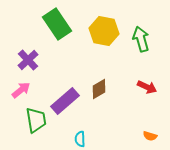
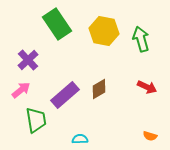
purple rectangle: moved 6 px up
cyan semicircle: rotated 91 degrees clockwise
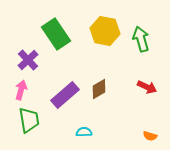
green rectangle: moved 1 px left, 10 px down
yellow hexagon: moved 1 px right
pink arrow: rotated 36 degrees counterclockwise
green trapezoid: moved 7 px left
cyan semicircle: moved 4 px right, 7 px up
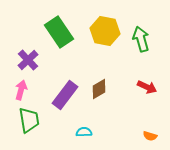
green rectangle: moved 3 px right, 2 px up
purple rectangle: rotated 12 degrees counterclockwise
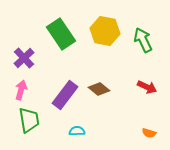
green rectangle: moved 2 px right, 2 px down
green arrow: moved 2 px right, 1 px down; rotated 10 degrees counterclockwise
purple cross: moved 4 px left, 2 px up
brown diamond: rotated 70 degrees clockwise
cyan semicircle: moved 7 px left, 1 px up
orange semicircle: moved 1 px left, 3 px up
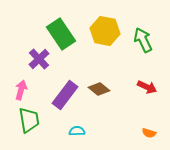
purple cross: moved 15 px right, 1 px down
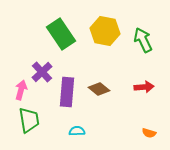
purple cross: moved 3 px right, 13 px down
red arrow: moved 3 px left; rotated 30 degrees counterclockwise
purple rectangle: moved 2 px right, 3 px up; rotated 32 degrees counterclockwise
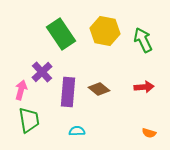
purple rectangle: moved 1 px right
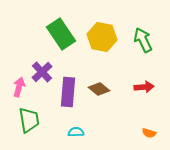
yellow hexagon: moved 3 px left, 6 px down
pink arrow: moved 2 px left, 3 px up
cyan semicircle: moved 1 px left, 1 px down
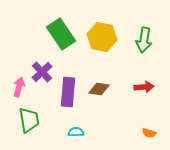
green arrow: moved 1 px right; rotated 145 degrees counterclockwise
brown diamond: rotated 30 degrees counterclockwise
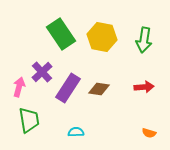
purple rectangle: moved 4 px up; rotated 28 degrees clockwise
